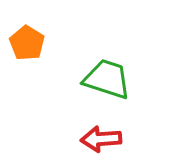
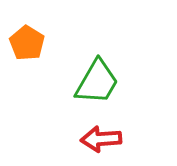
green trapezoid: moved 10 px left, 3 px down; rotated 102 degrees clockwise
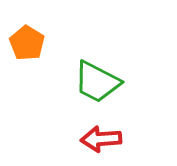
green trapezoid: rotated 87 degrees clockwise
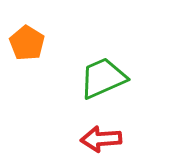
green trapezoid: moved 6 px right, 4 px up; rotated 129 degrees clockwise
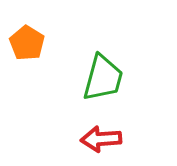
green trapezoid: rotated 129 degrees clockwise
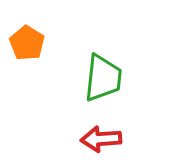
green trapezoid: rotated 9 degrees counterclockwise
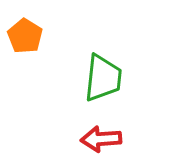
orange pentagon: moved 2 px left, 7 px up
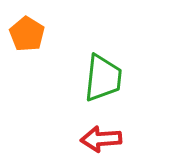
orange pentagon: moved 2 px right, 2 px up
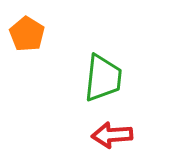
red arrow: moved 11 px right, 4 px up
